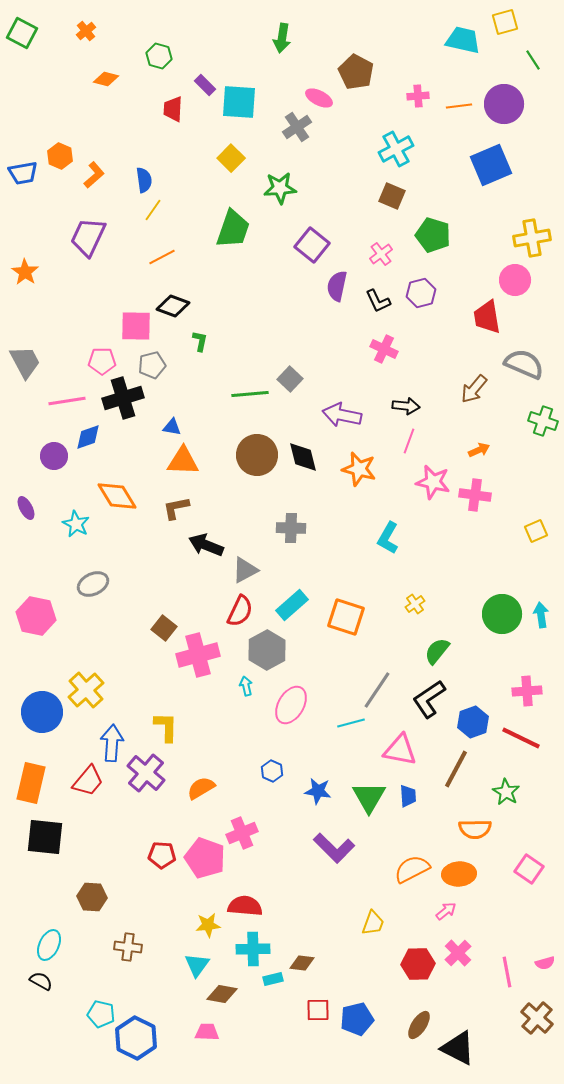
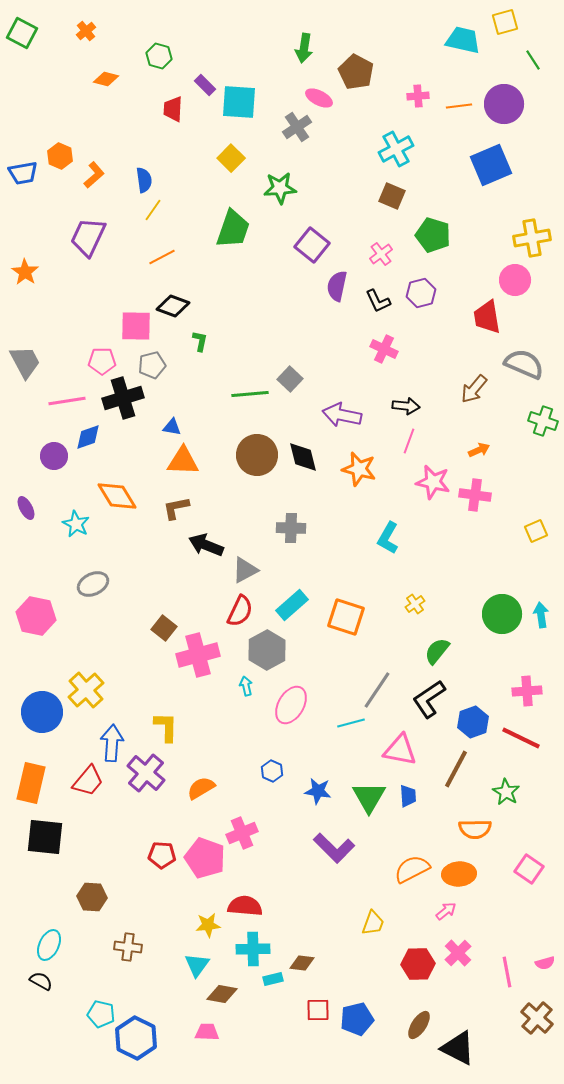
green arrow at (282, 38): moved 22 px right, 10 px down
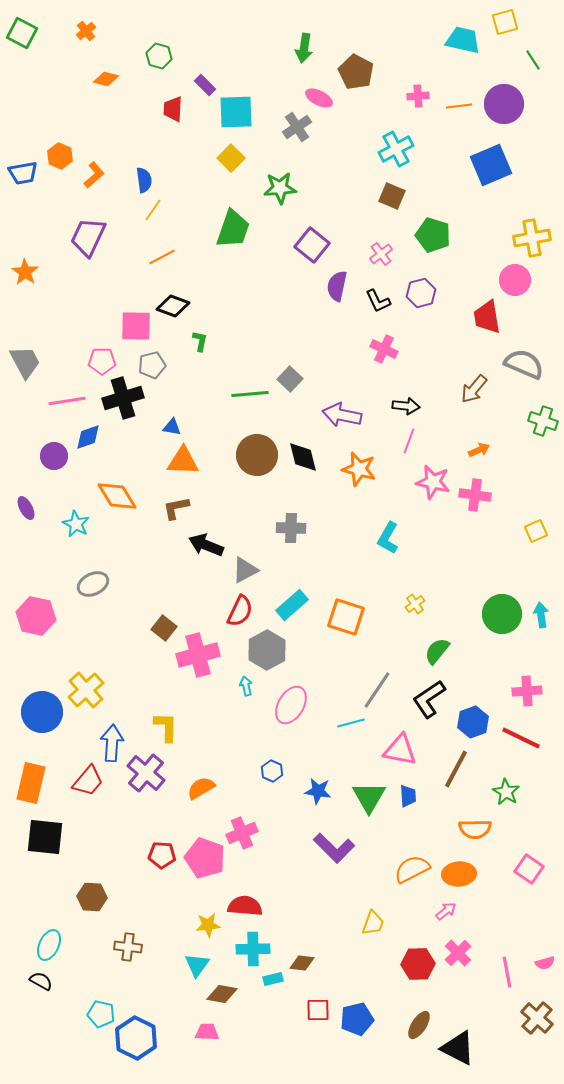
cyan square at (239, 102): moved 3 px left, 10 px down; rotated 6 degrees counterclockwise
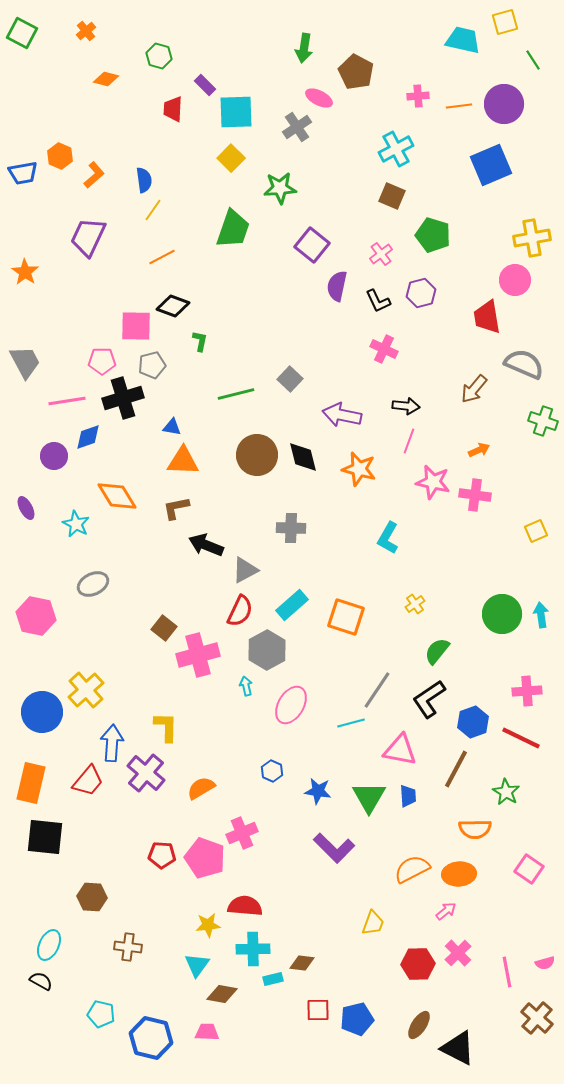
green line at (250, 394): moved 14 px left; rotated 9 degrees counterclockwise
blue hexagon at (136, 1038): moved 15 px right; rotated 12 degrees counterclockwise
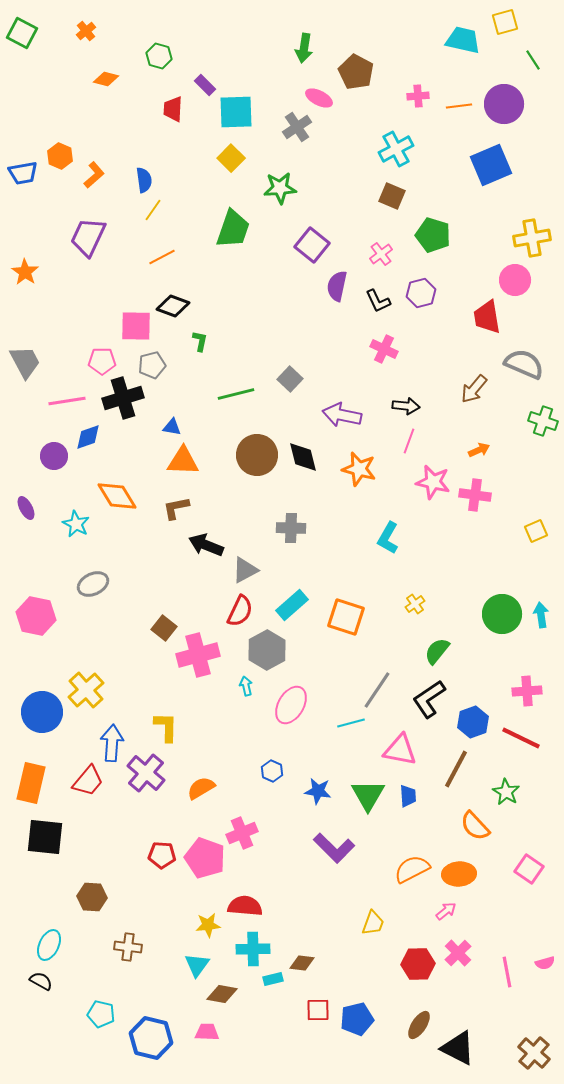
green triangle at (369, 797): moved 1 px left, 2 px up
orange semicircle at (475, 829): moved 3 px up; rotated 48 degrees clockwise
brown cross at (537, 1018): moved 3 px left, 35 px down
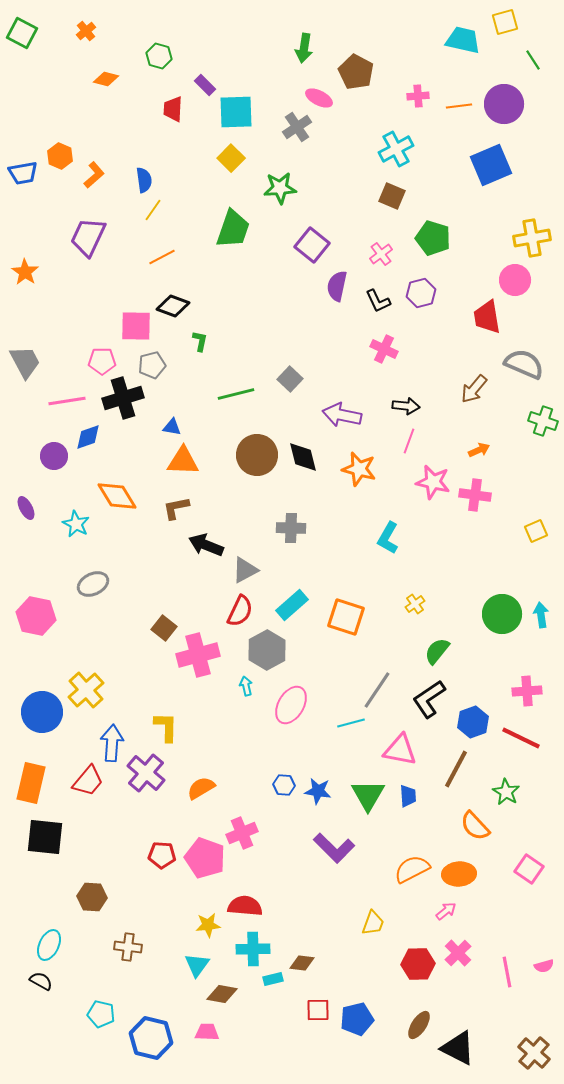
green pentagon at (433, 235): moved 3 px down
blue hexagon at (272, 771): moved 12 px right, 14 px down; rotated 20 degrees counterclockwise
pink semicircle at (545, 963): moved 1 px left, 3 px down
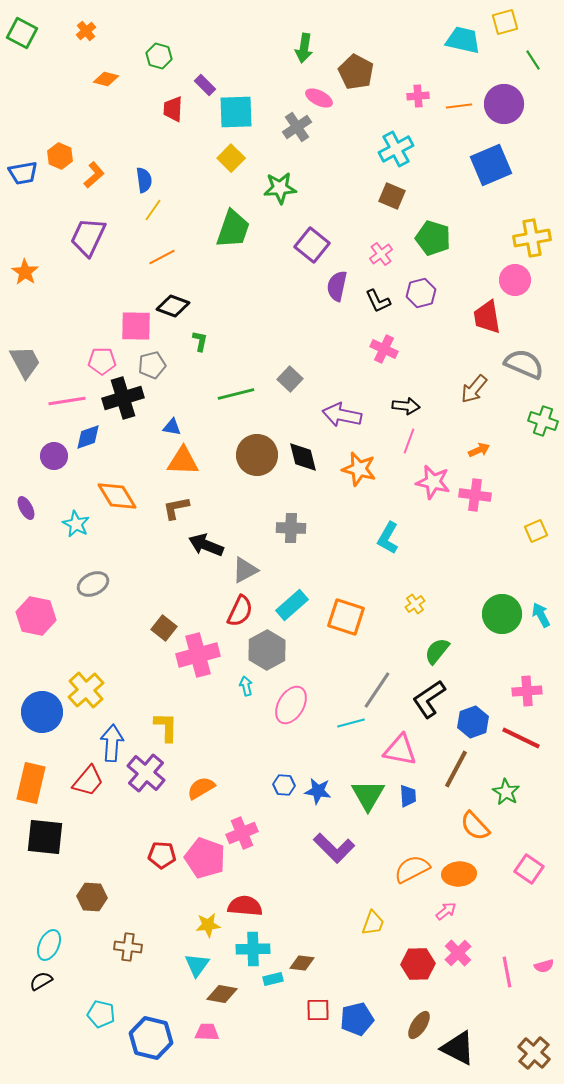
cyan arrow at (541, 615): rotated 20 degrees counterclockwise
black semicircle at (41, 981): rotated 60 degrees counterclockwise
